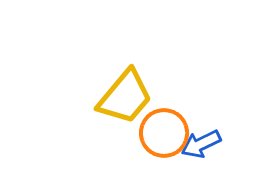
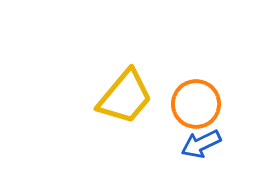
orange circle: moved 32 px right, 29 px up
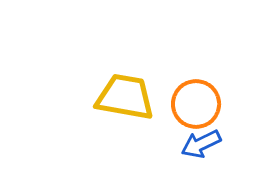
yellow trapezoid: rotated 120 degrees counterclockwise
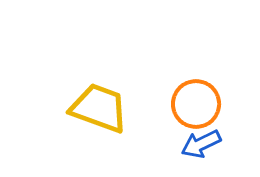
yellow trapezoid: moved 26 px left, 11 px down; rotated 10 degrees clockwise
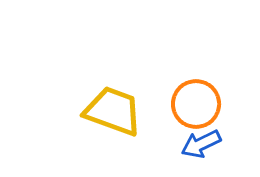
yellow trapezoid: moved 14 px right, 3 px down
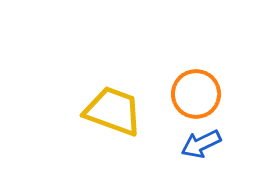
orange circle: moved 10 px up
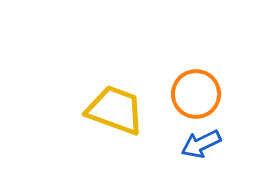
yellow trapezoid: moved 2 px right, 1 px up
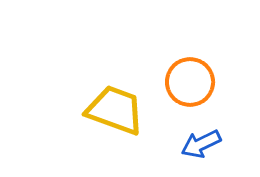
orange circle: moved 6 px left, 12 px up
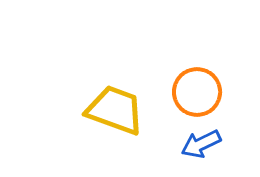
orange circle: moved 7 px right, 10 px down
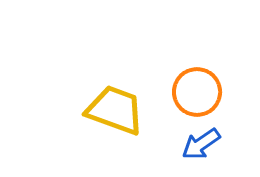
blue arrow: rotated 9 degrees counterclockwise
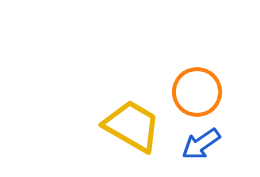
yellow trapezoid: moved 17 px right, 16 px down; rotated 10 degrees clockwise
